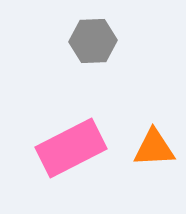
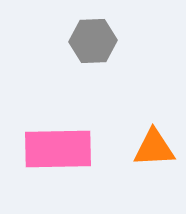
pink rectangle: moved 13 px left, 1 px down; rotated 26 degrees clockwise
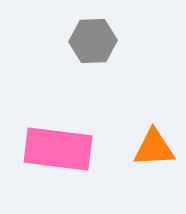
pink rectangle: rotated 8 degrees clockwise
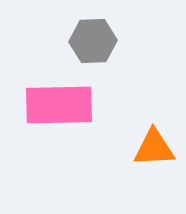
pink rectangle: moved 1 px right, 44 px up; rotated 8 degrees counterclockwise
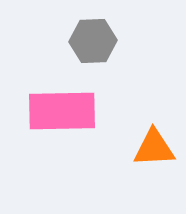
pink rectangle: moved 3 px right, 6 px down
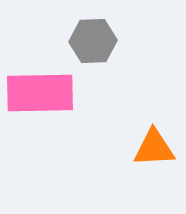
pink rectangle: moved 22 px left, 18 px up
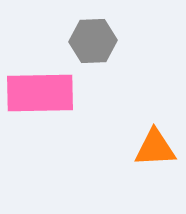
orange triangle: moved 1 px right
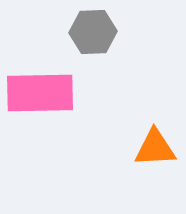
gray hexagon: moved 9 px up
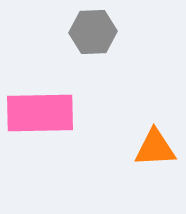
pink rectangle: moved 20 px down
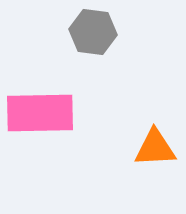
gray hexagon: rotated 9 degrees clockwise
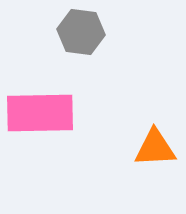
gray hexagon: moved 12 px left
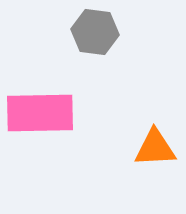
gray hexagon: moved 14 px right
